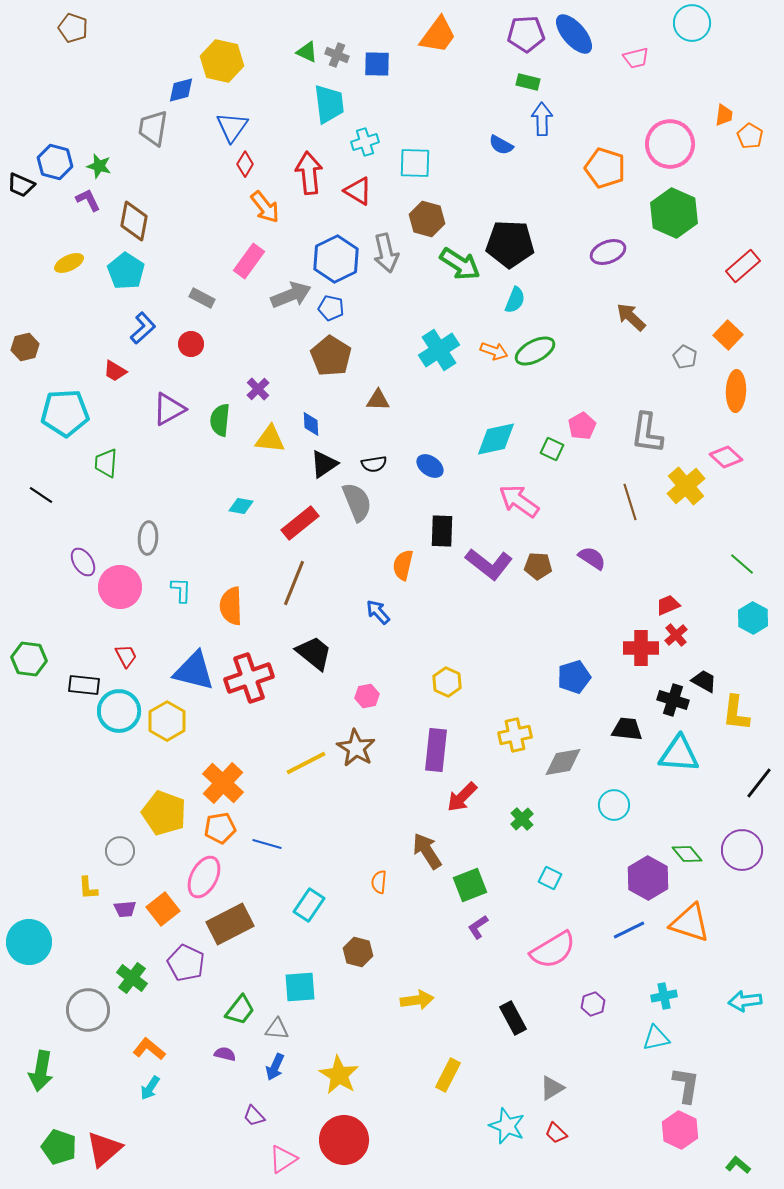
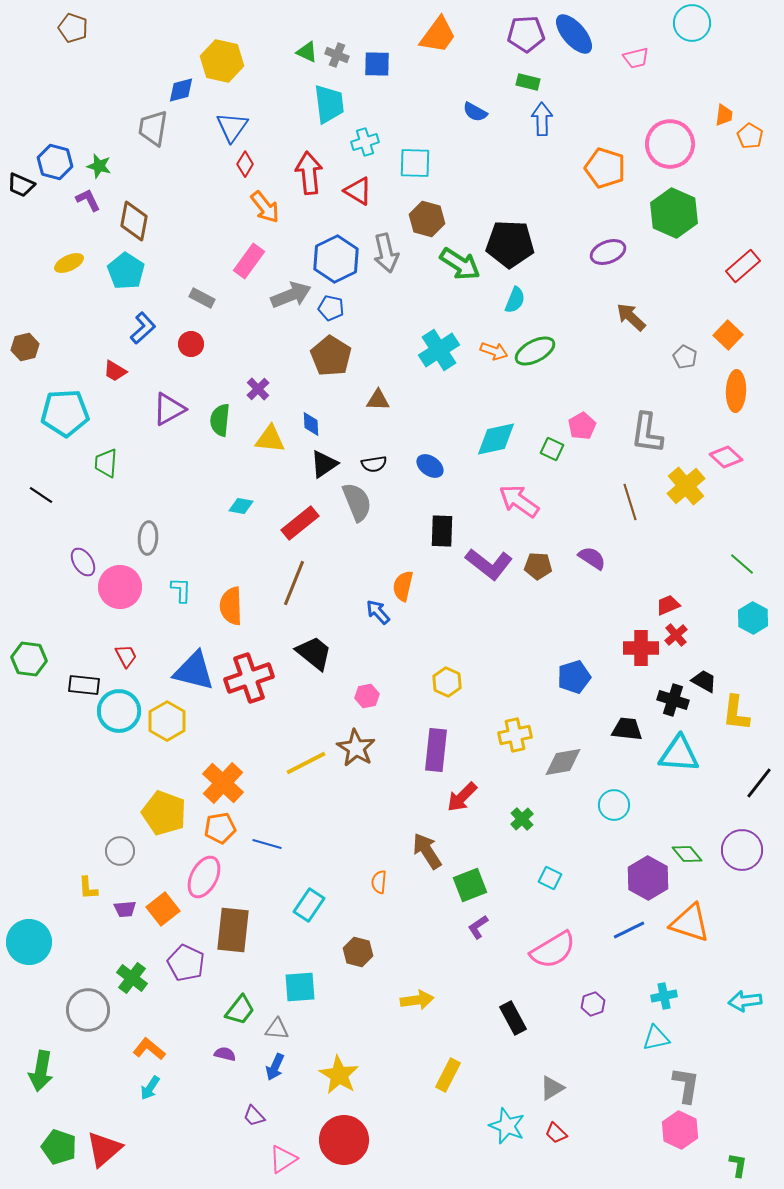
blue semicircle at (501, 145): moved 26 px left, 33 px up
orange semicircle at (403, 565): moved 21 px down
brown rectangle at (230, 924): moved 3 px right, 6 px down; rotated 57 degrees counterclockwise
green L-shape at (738, 1165): rotated 60 degrees clockwise
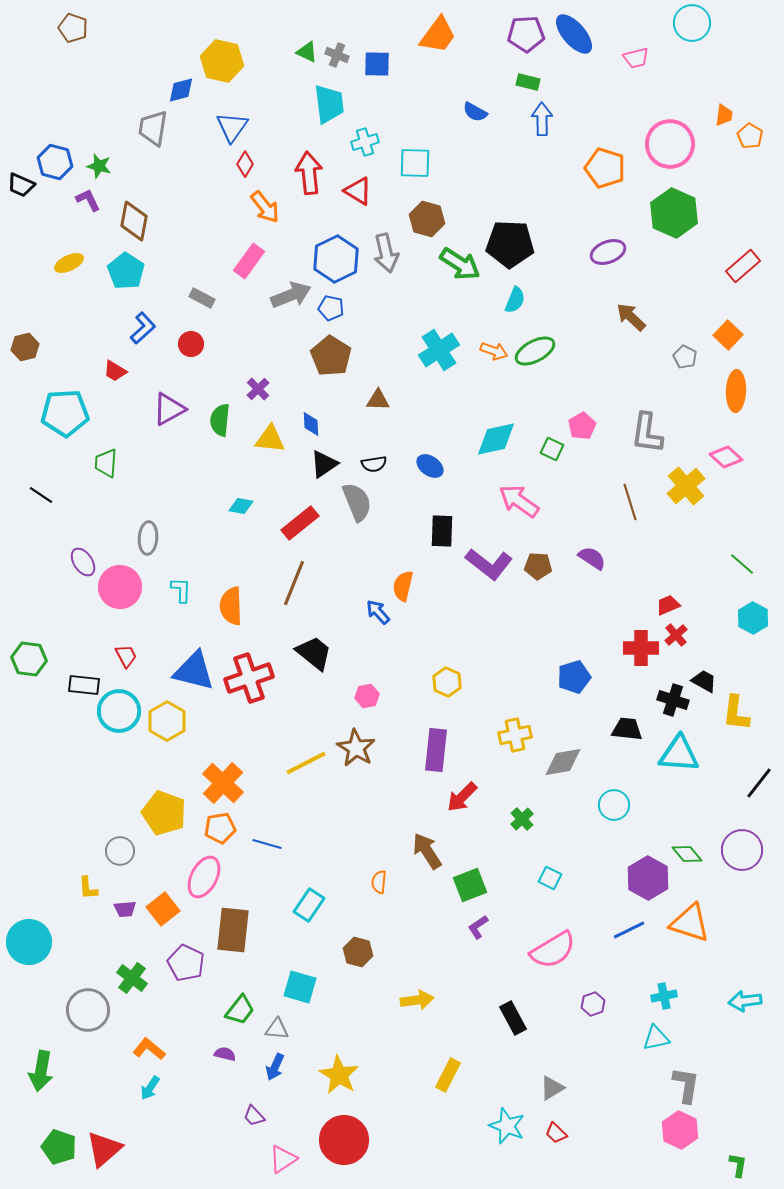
cyan square at (300, 987): rotated 20 degrees clockwise
